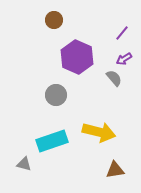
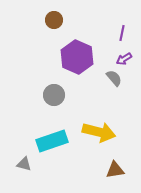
purple line: rotated 28 degrees counterclockwise
gray circle: moved 2 px left
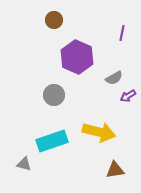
purple arrow: moved 4 px right, 37 px down
gray semicircle: rotated 102 degrees clockwise
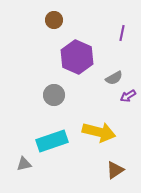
gray triangle: rotated 28 degrees counterclockwise
brown triangle: rotated 24 degrees counterclockwise
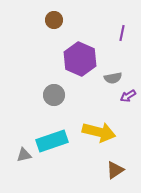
purple hexagon: moved 3 px right, 2 px down
gray semicircle: moved 1 px left; rotated 18 degrees clockwise
gray triangle: moved 9 px up
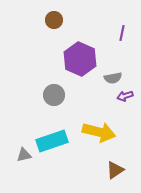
purple arrow: moved 3 px left; rotated 14 degrees clockwise
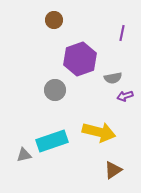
purple hexagon: rotated 16 degrees clockwise
gray circle: moved 1 px right, 5 px up
brown triangle: moved 2 px left
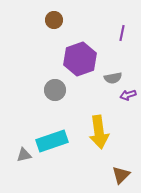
purple arrow: moved 3 px right, 1 px up
yellow arrow: rotated 68 degrees clockwise
brown triangle: moved 8 px right, 5 px down; rotated 12 degrees counterclockwise
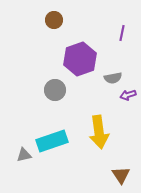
brown triangle: rotated 18 degrees counterclockwise
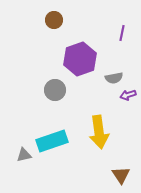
gray semicircle: moved 1 px right
